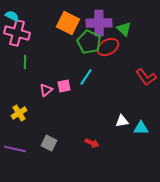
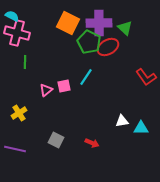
green triangle: moved 1 px right, 1 px up
gray square: moved 7 px right, 3 px up
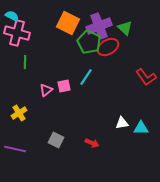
purple cross: moved 3 px down; rotated 20 degrees counterclockwise
white triangle: moved 2 px down
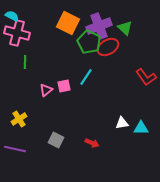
yellow cross: moved 6 px down
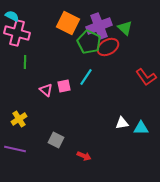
pink triangle: rotated 40 degrees counterclockwise
red arrow: moved 8 px left, 13 px down
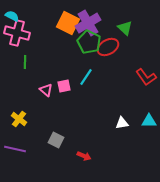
purple cross: moved 11 px left, 3 px up; rotated 10 degrees counterclockwise
yellow cross: rotated 21 degrees counterclockwise
cyan triangle: moved 8 px right, 7 px up
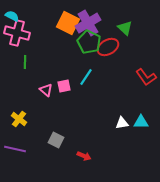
cyan triangle: moved 8 px left, 1 px down
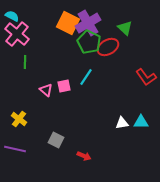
pink cross: moved 1 px down; rotated 25 degrees clockwise
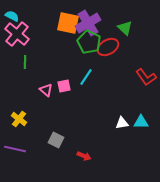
orange square: rotated 15 degrees counterclockwise
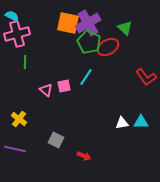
pink cross: rotated 35 degrees clockwise
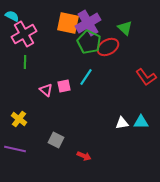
pink cross: moved 7 px right; rotated 15 degrees counterclockwise
